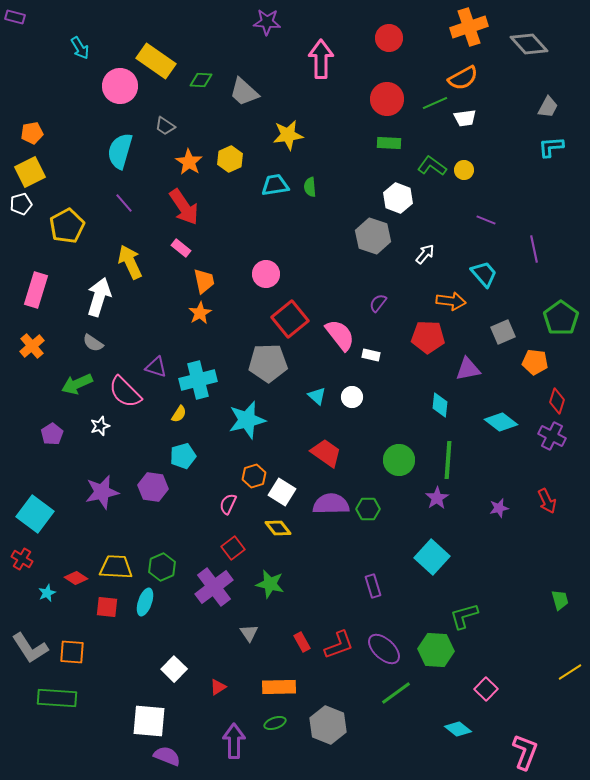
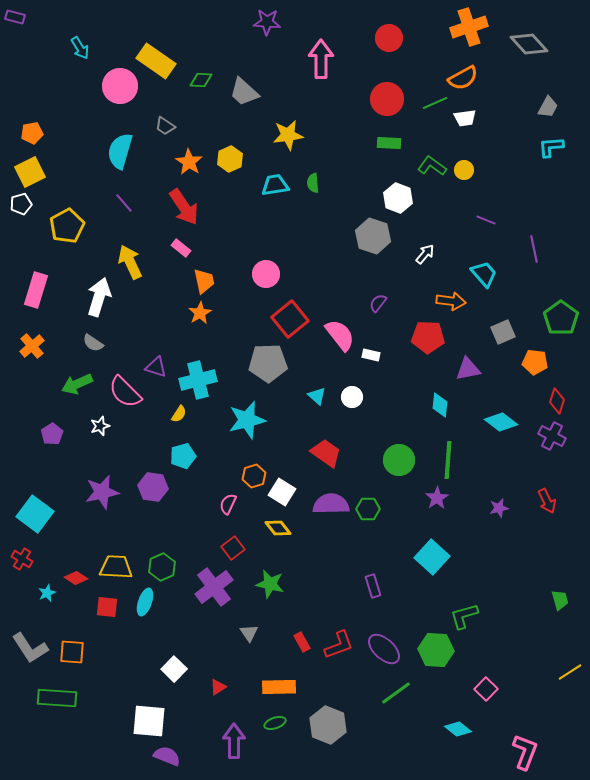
green semicircle at (310, 187): moved 3 px right, 4 px up
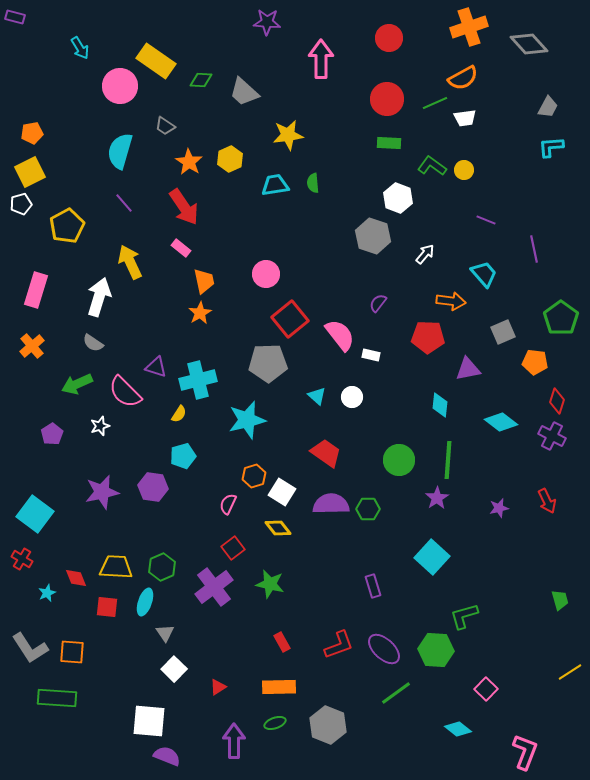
red diamond at (76, 578): rotated 35 degrees clockwise
gray triangle at (249, 633): moved 84 px left
red rectangle at (302, 642): moved 20 px left
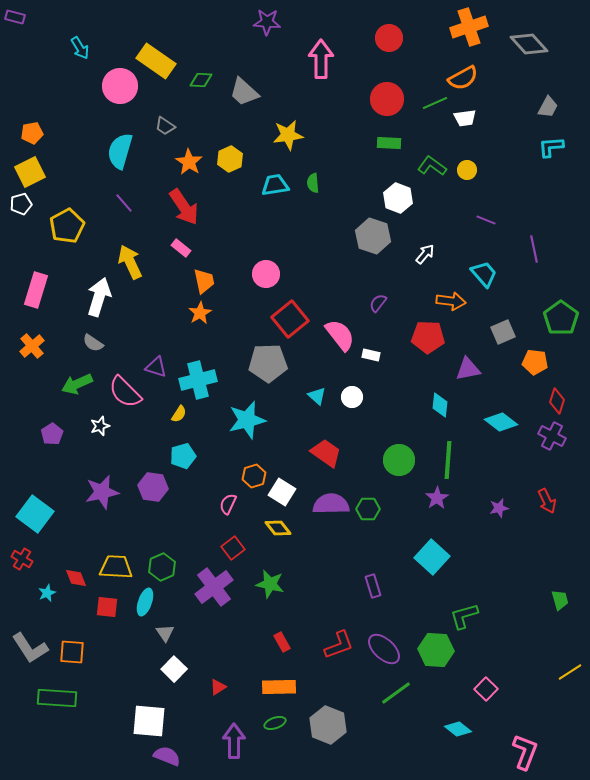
yellow circle at (464, 170): moved 3 px right
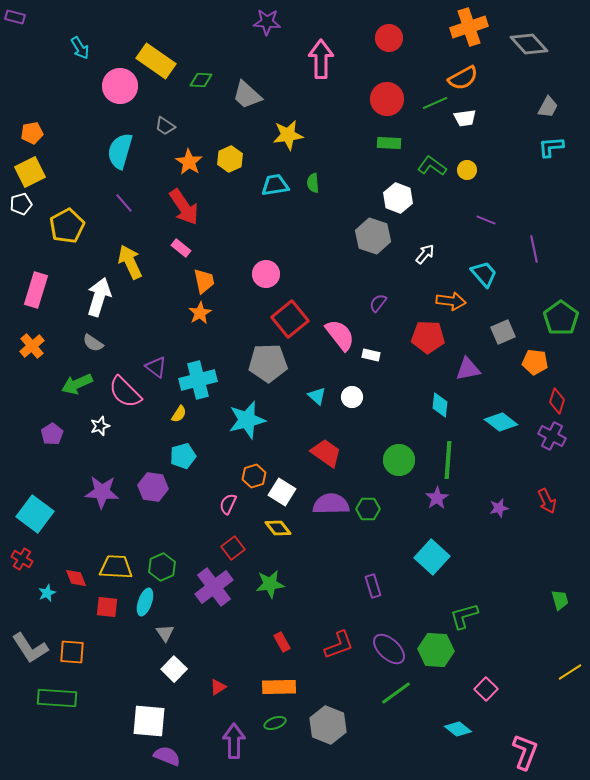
gray trapezoid at (244, 92): moved 3 px right, 3 px down
purple triangle at (156, 367): rotated 20 degrees clockwise
purple star at (102, 492): rotated 16 degrees clockwise
green star at (270, 584): rotated 20 degrees counterclockwise
purple ellipse at (384, 649): moved 5 px right
